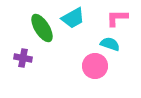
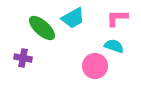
green ellipse: rotated 16 degrees counterclockwise
cyan semicircle: moved 4 px right, 2 px down
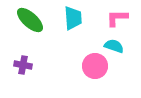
cyan trapezoid: rotated 65 degrees counterclockwise
green ellipse: moved 12 px left, 8 px up
purple cross: moved 7 px down
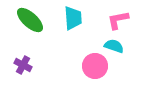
pink L-shape: moved 1 px right, 2 px down; rotated 10 degrees counterclockwise
purple cross: rotated 18 degrees clockwise
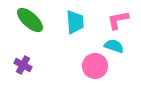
cyan trapezoid: moved 2 px right, 4 px down
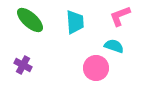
pink L-shape: moved 2 px right, 4 px up; rotated 10 degrees counterclockwise
pink circle: moved 1 px right, 2 px down
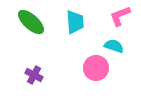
green ellipse: moved 1 px right, 2 px down
purple cross: moved 11 px right, 10 px down
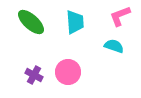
pink circle: moved 28 px left, 4 px down
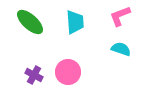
green ellipse: moved 1 px left
cyan semicircle: moved 7 px right, 3 px down
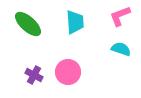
green ellipse: moved 2 px left, 2 px down
